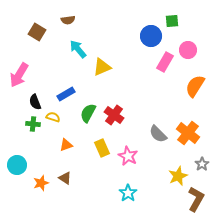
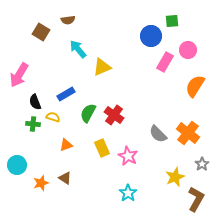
brown square: moved 4 px right
yellow star: moved 3 px left, 1 px down
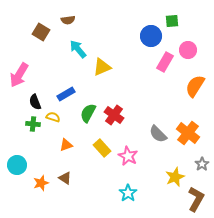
yellow rectangle: rotated 18 degrees counterclockwise
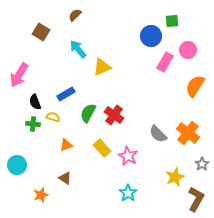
brown semicircle: moved 7 px right, 5 px up; rotated 144 degrees clockwise
orange star: moved 12 px down
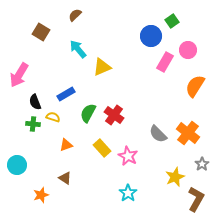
green square: rotated 32 degrees counterclockwise
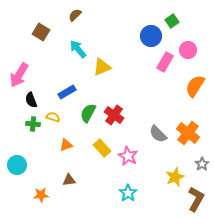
blue rectangle: moved 1 px right, 2 px up
black semicircle: moved 4 px left, 2 px up
brown triangle: moved 4 px right, 2 px down; rotated 40 degrees counterclockwise
orange star: rotated 14 degrees clockwise
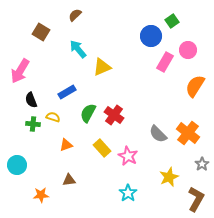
pink arrow: moved 1 px right, 4 px up
yellow star: moved 6 px left
